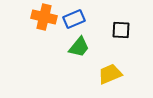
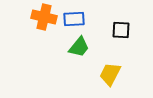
blue rectangle: rotated 20 degrees clockwise
yellow trapezoid: rotated 40 degrees counterclockwise
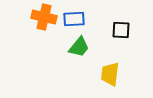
yellow trapezoid: rotated 20 degrees counterclockwise
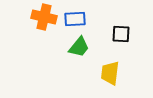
blue rectangle: moved 1 px right
black square: moved 4 px down
yellow trapezoid: moved 1 px up
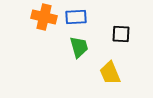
blue rectangle: moved 1 px right, 2 px up
green trapezoid: rotated 55 degrees counterclockwise
yellow trapezoid: rotated 30 degrees counterclockwise
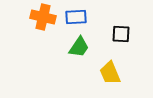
orange cross: moved 1 px left
green trapezoid: rotated 50 degrees clockwise
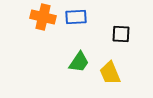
green trapezoid: moved 15 px down
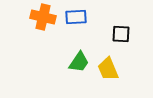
yellow trapezoid: moved 2 px left, 4 px up
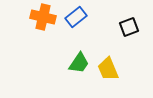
blue rectangle: rotated 35 degrees counterclockwise
black square: moved 8 px right, 7 px up; rotated 24 degrees counterclockwise
green trapezoid: moved 1 px down
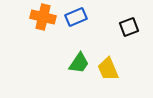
blue rectangle: rotated 15 degrees clockwise
